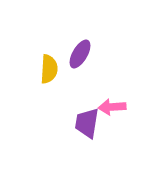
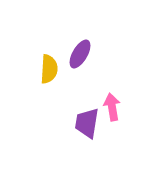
pink arrow: rotated 84 degrees clockwise
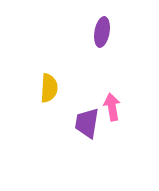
purple ellipse: moved 22 px right, 22 px up; rotated 20 degrees counterclockwise
yellow semicircle: moved 19 px down
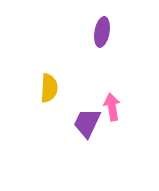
purple trapezoid: rotated 16 degrees clockwise
